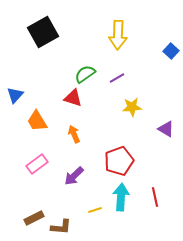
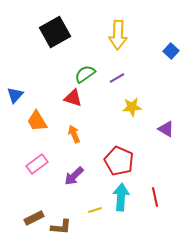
black square: moved 12 px right
red pentagon: rotated 28 degrees counterclockwise
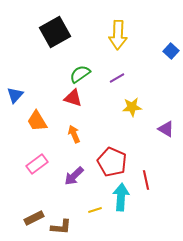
green semicircle: moved 5 px left
red pentagon: moved 7 px left, 1 px down
red line: moved 9 px left, 17 px up
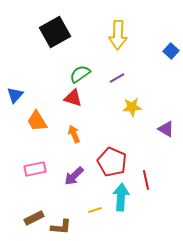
pink rectangle: moved 2 px left, 5 px down; rotated 25 degrees clockwise
